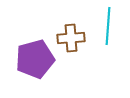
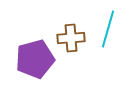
cyan line: moved 3 px down; rotated 12 degrees clockwise
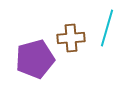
cyan line: moved 1 px left, 1 px up
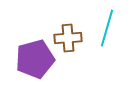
brown cross: moved 3 px left
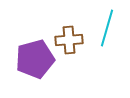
brown cross: moved 1 px right, 2 px down
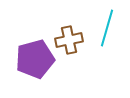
brown cross: rotated 8 degrees counterclockwise
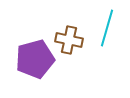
brown cross: rotated 24 degrees clockwise
